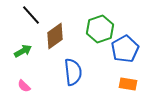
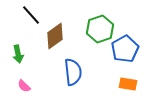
green arrow: moved 5 px left, 3 px down; rotated 108 degrees clockwise
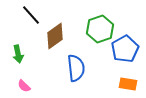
blue semicircle: moved 3 px right, 4 px up
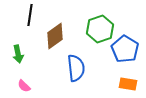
black line: moved 1 px left; rotated 50 degrees clockwise
blue pentagon: rotated 12 degrees counterclockwise
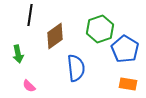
pink semicircle: moved 5 px right
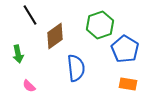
black line: rotated 40 degrees counterclockwise
green hexagon: moved 4 px up
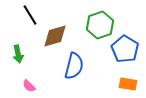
brown diamond: rotated 20 degrees clockwise
blue semicircle: moved 2 px left, 2 px up; rotated 20 degrees clockwise
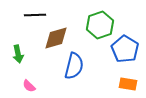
black line: moved 5 px right; rotated 60 degrees counterclockwise
brown diamond: moved 1 px right, 2 px down
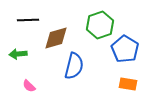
black line: moved 7 px left, 5 px down
green arrow: rotated 96 degrees clockwise
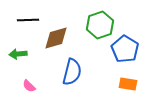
blue semicircle: moved 2 px left, 6 px down
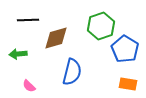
green hexagon: moved 1 px right, 1 px down
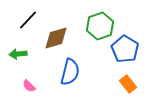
black line: rotated 45 degrees counterclockwise
green hexagon: moved 1 px left
blue semicircle: moved 2 px left
orange rectangle: rotated 42 degrees clockwise
